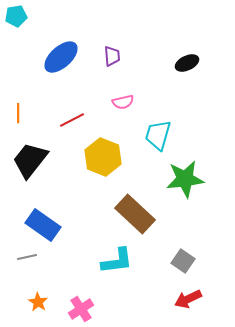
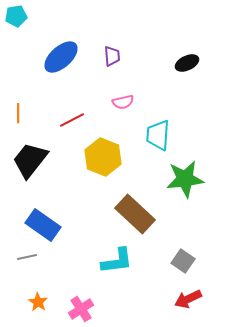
cyan trapezoid: rotated 12 degrees counterclockwise
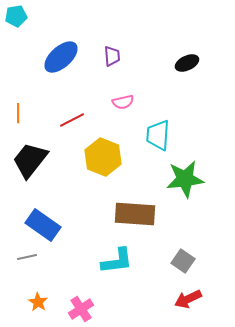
brown rectangle: rotated 39 degrees counterclockwise
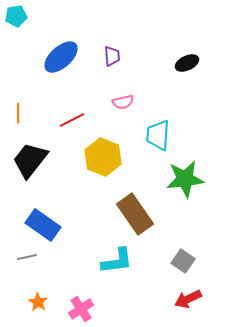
brown rectangle: rotated 51 degrees clockwise
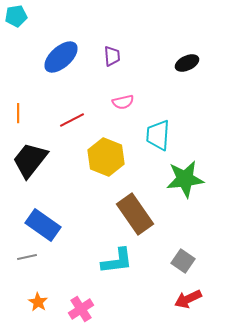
yellow hexagon: moved 3 px right
